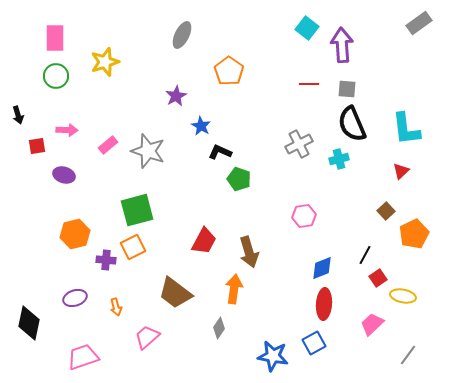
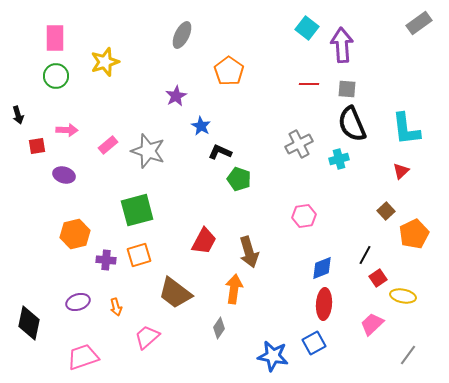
orange square at (133, 247): moved 6 px right, 8 px down; rotated 10 degrees clockwise
purple ellipse at (75, 298): moved 3 px right, 4 px down
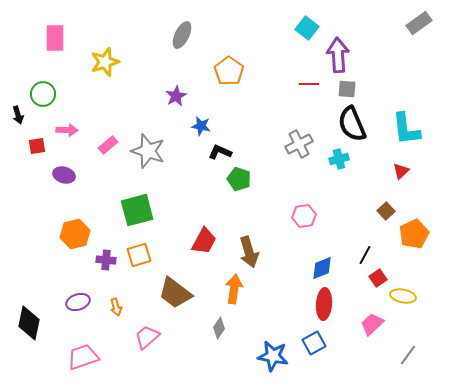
purple arrow at (342, 45): moved 4 px left, 10 px down
green circle at (56, 76): moved 13 px left, 18 px down
blue star at (201, 126): rotated 18 degrees counterclockwise
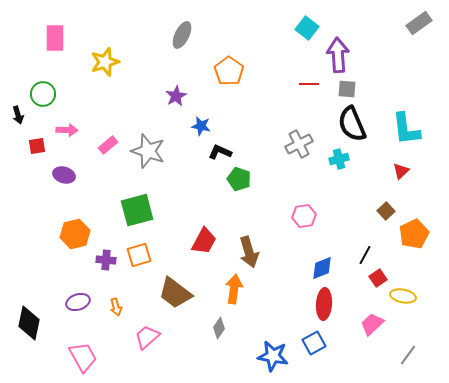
pink trapezoid at (83, 357): rotated 80 degrees clockwise
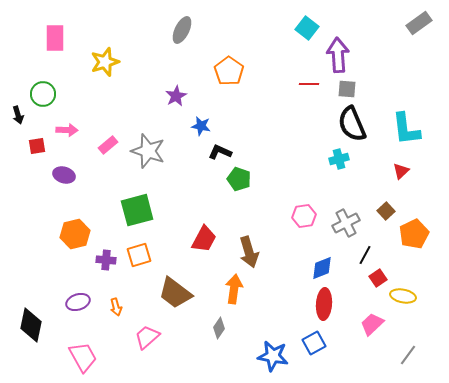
gray ellipse at (182, 35): moved 5 px up
gray cross at (299, 144): moved 47 px right, 79 px down
red trapezoid at (204, 241): moved 2 px up
black diamond at (29, 323): moved 2 px right, 2 px down
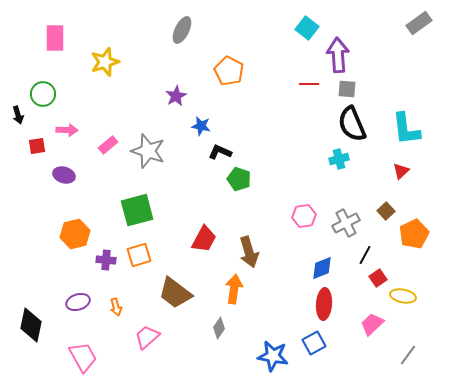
orange pentagon at (229, 71): rotated 8 degrees counterclockwise
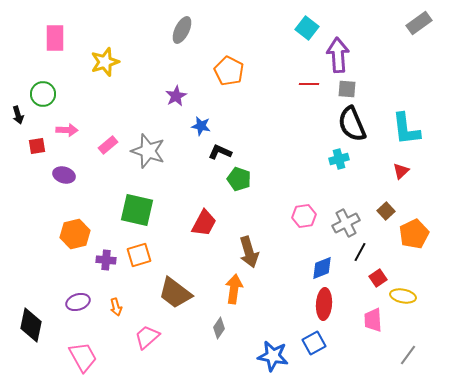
green square at (137, 210): rotated 28 degrees clockwise
red trapezoid at (204, 239): moved 16 px up
black line at (365, 255): moved 5 px left, 3 px up
pink trapezoid at (372, 324): moved 1 px right, 4 px up; rotated 50 degrees counterclockwise
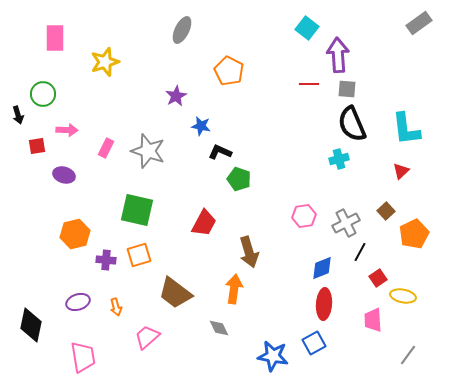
pink rectangle at (108, 145): moved 2 px left, 3 px down; rotated 24 degrees counterclockwise
gray diamond at (219, 328): rotated 60 degrees counterclockwise
pink trapezoid at (83, 357): rotated 20 degrees clockwise
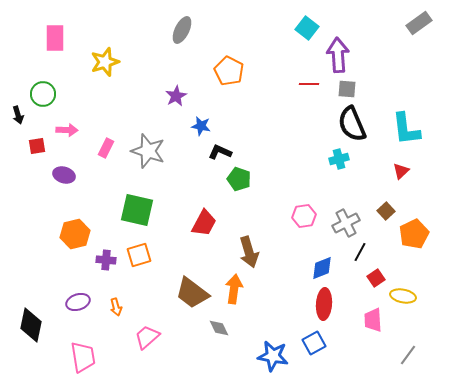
red square at (378, 278): moved 2 px left
brown trapezoid at (175, 293): moved 17 px right
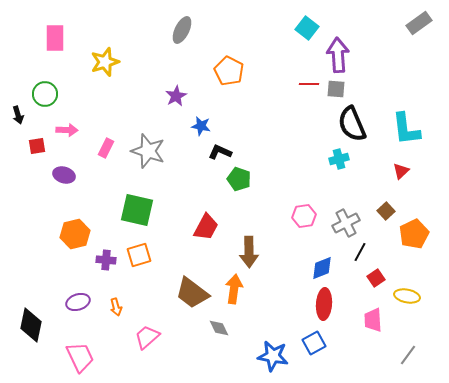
gray square at (347, 89): moved 11 px left
green circle at (43, 94): moved 2 px right
red trapezoid at (204, 223): moved 2 px right, 4 px down
brown arrow at (249, 252): rotated 16 degrees clockwise
yellow ellipse at (403, 296): moved 4 px right
pink trapezoid at (83, 357): moved 3 px left; rotated 16 degrees counterclockwise
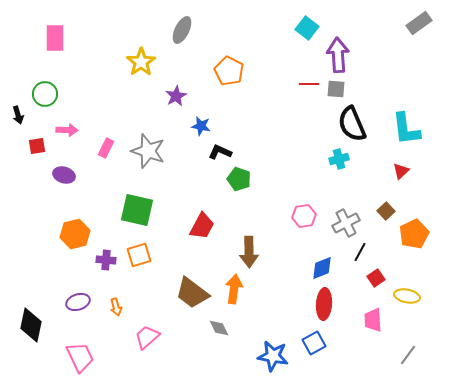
yellow star at (105, 62): moved 36 px right; rotated 16 degrees counterclockwise
red trapezoid at (206, 227): moved 4 px left, 1 px up
